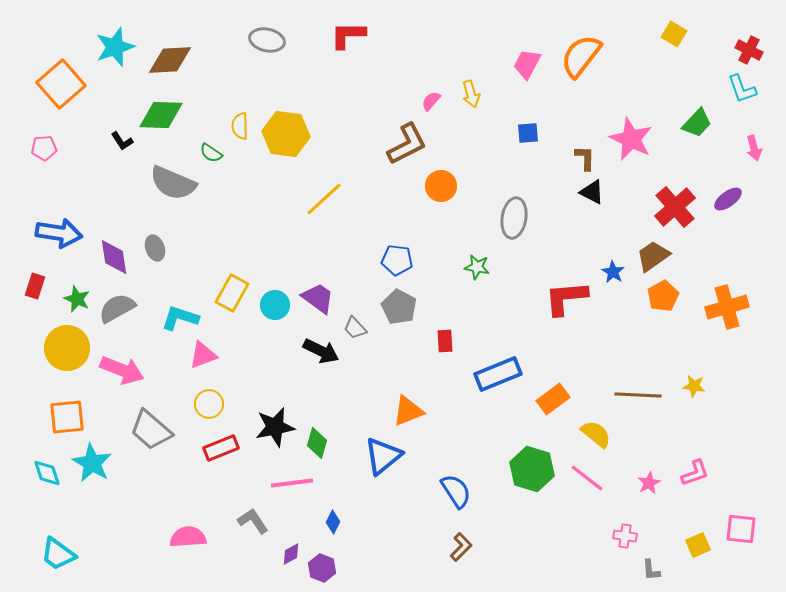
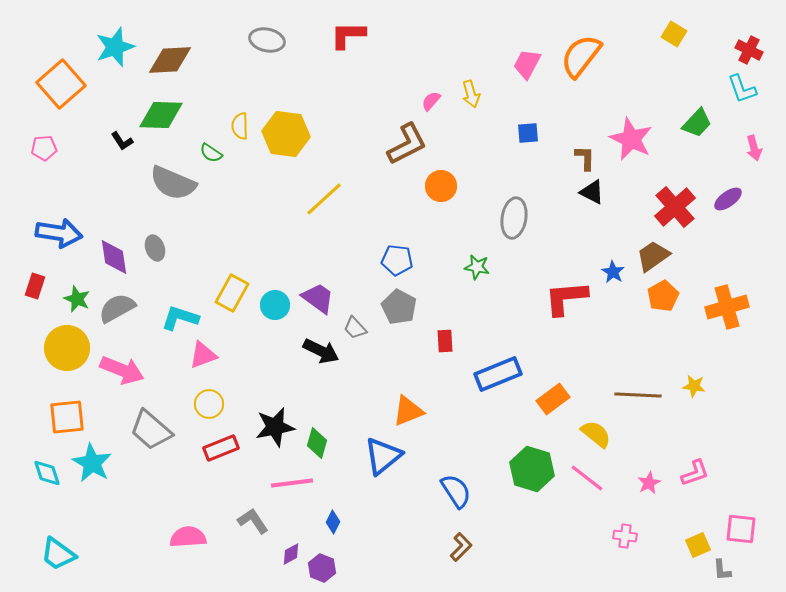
gray L-shape at (651, 570): moved 71 px right
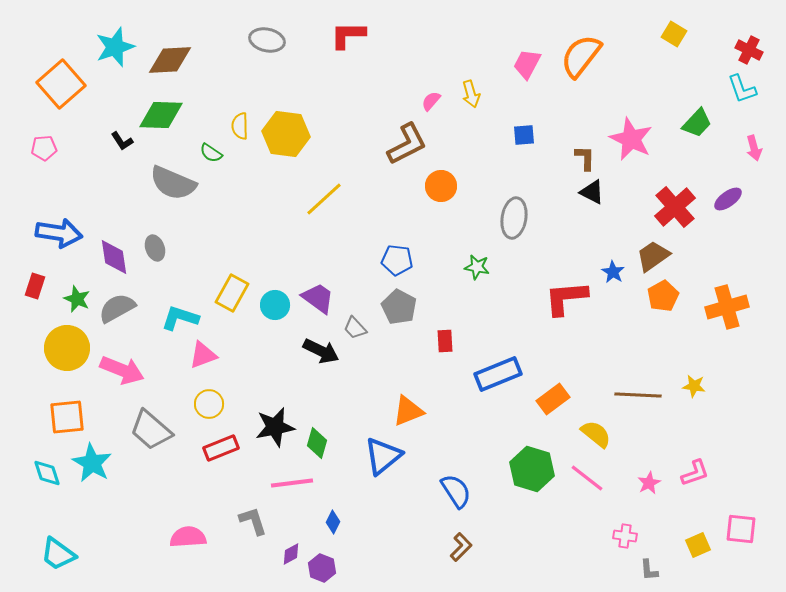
blue square at (528, 133): moved 4 px left, 2 px down
gray L-shape at (253, 521): rotated 16 degrees clockwise
gray L-shape at (722, 570): moved 73 px left
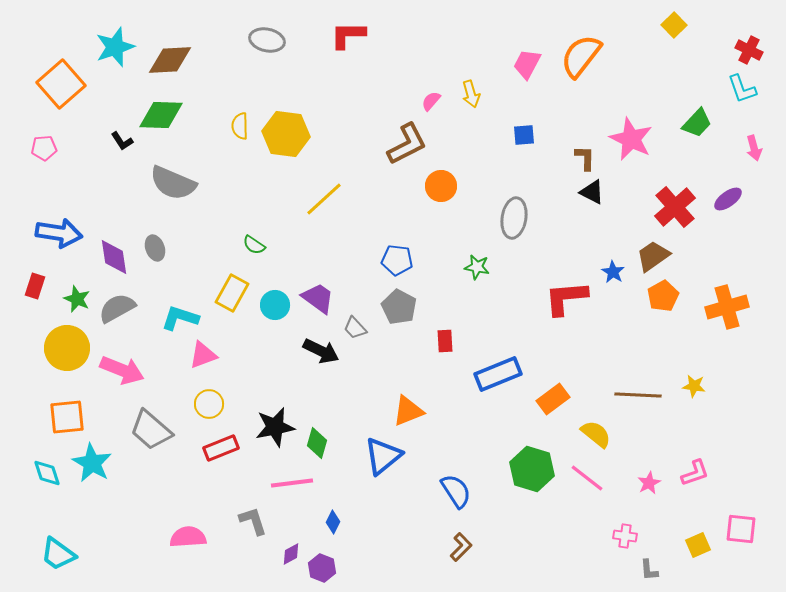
yellow square at (674, 34): moved 9 px up; rotated 15 degrees clockwise
green semicircle at (211, 153): moved 43 px right, 92 px down
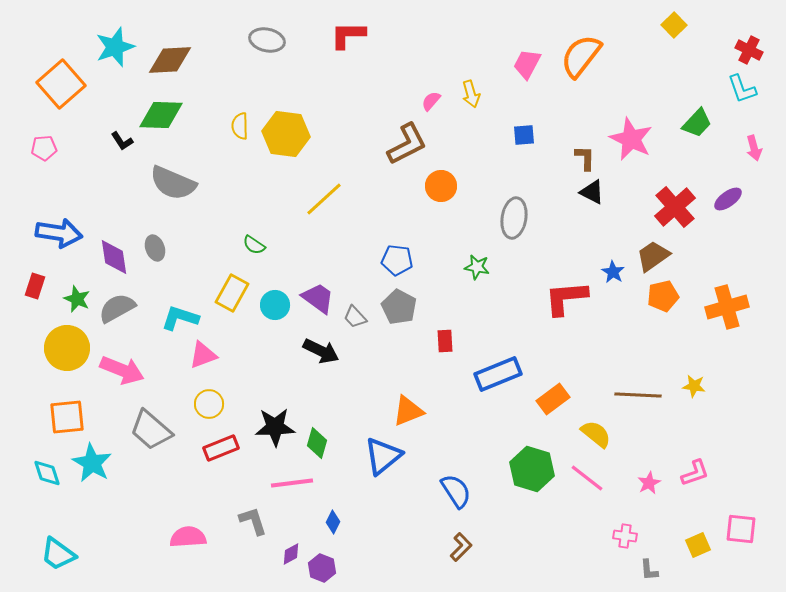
orange pentagon at (663, 296): rotated 16 degrees clockwise
gray trapezoid at (355, 328): moved 11 px up
black star at (275, 427): rotated 9 degrees clockwise
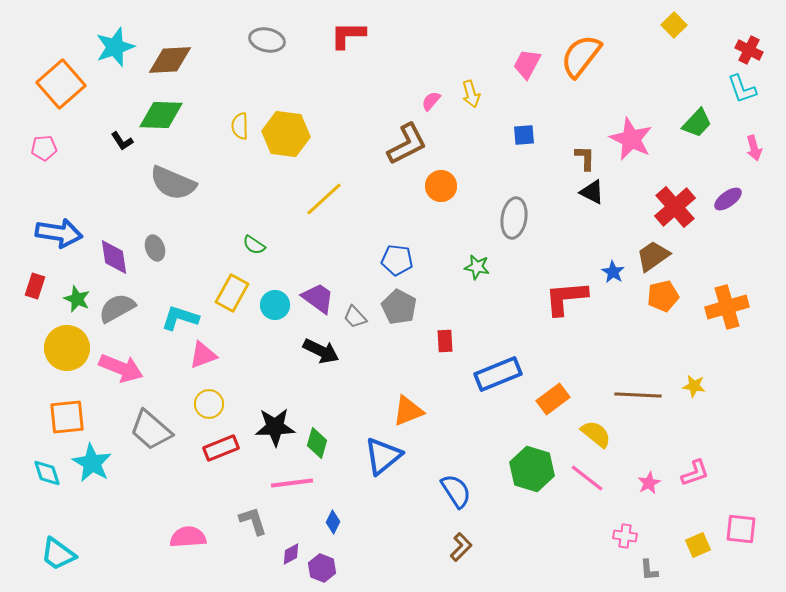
pink arrow at (122, 370): moved 1 px left, 2 px up
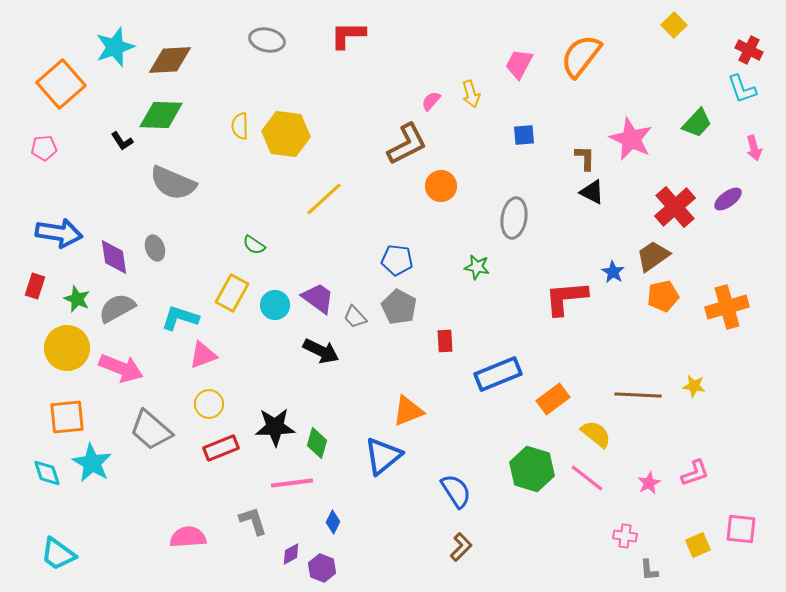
pink trapezoid at (527, 64): moved 8 px left
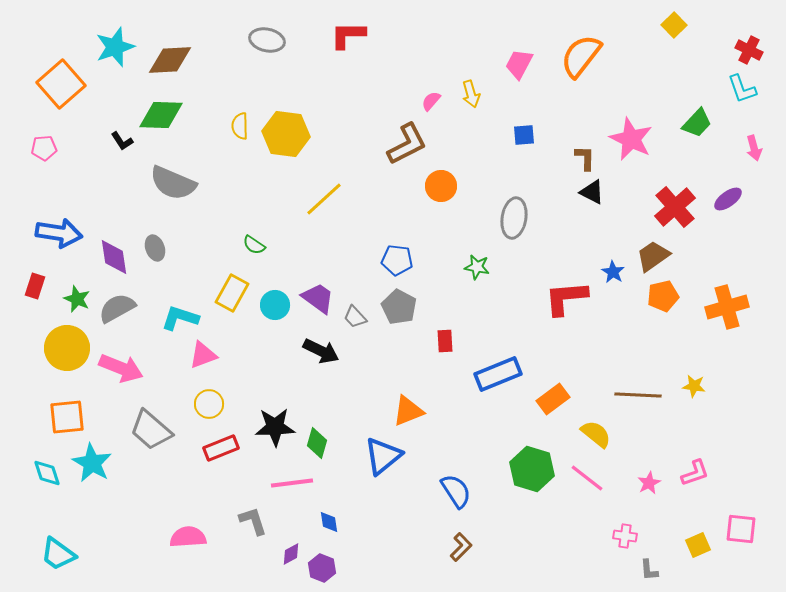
blue diamond at (333, 522): moved 4 px left; rotated 35 degrees counterclockwise
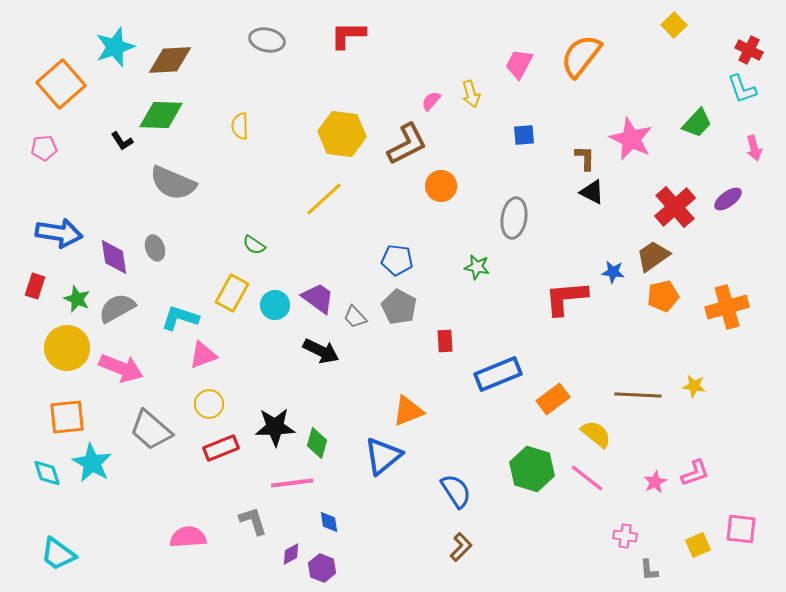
yellow hexagon at (286, 134): moved 56 px right
blue star at (613, 272): rotated 25 degrees counterclockwise
pink star at (649, 483): moved 6 px right, 1 px up
